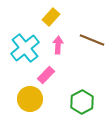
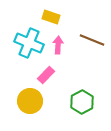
yellow rectangle: rotated 66 degrees clockwise
cyan cross: moved 4 px right, 5 px up; rotated 28 degrees counterclockwise
yellow circle: moved 2 px down
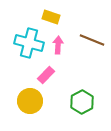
cyan cross: rotated 8 degrees counterclockwise
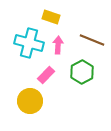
green hexagon: moved 30 px up
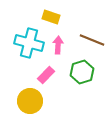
green hexagon: rotated 10 degrees clockwise
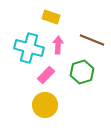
cyan cross: moved 5 px down
yellow circle: moved 15 px right, 4 px down
